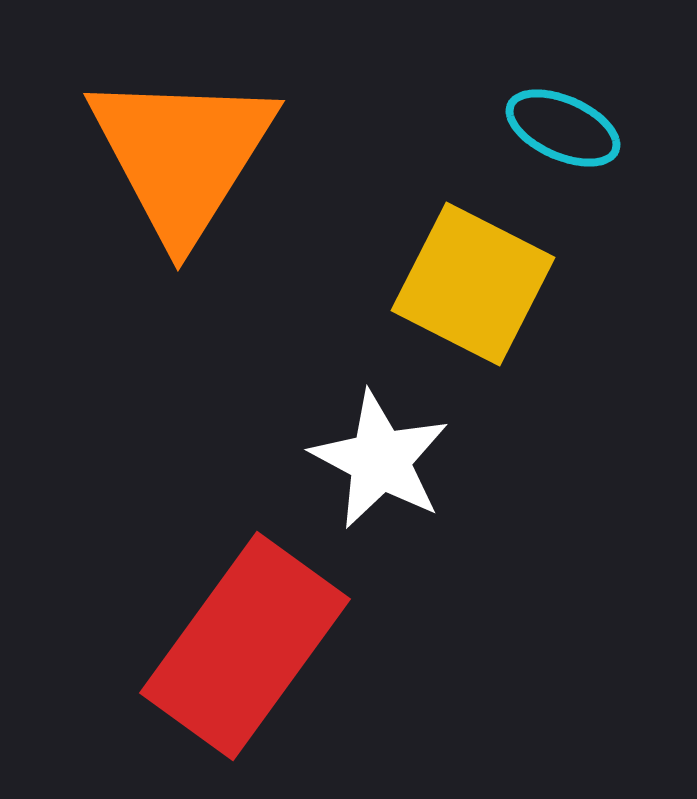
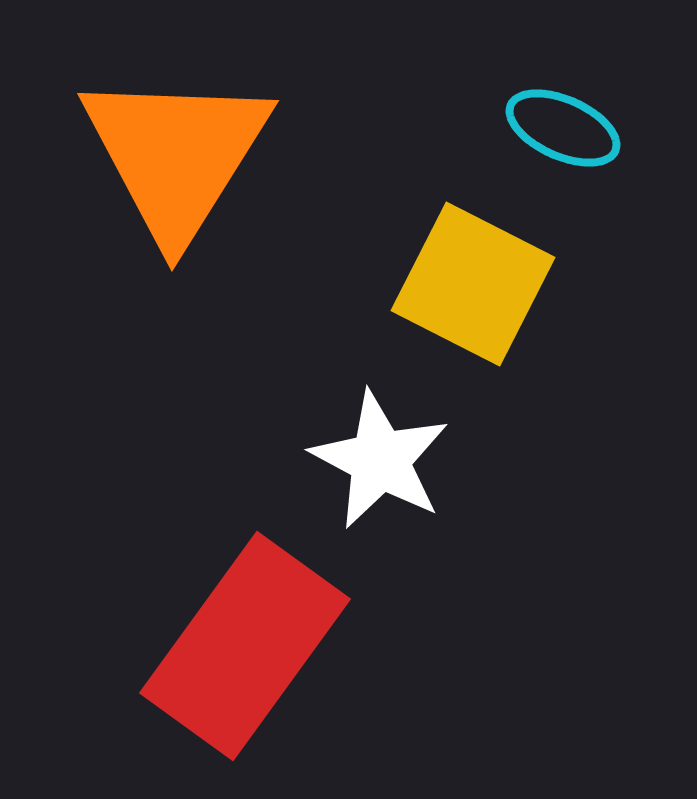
orange triangle: moved 6 px left
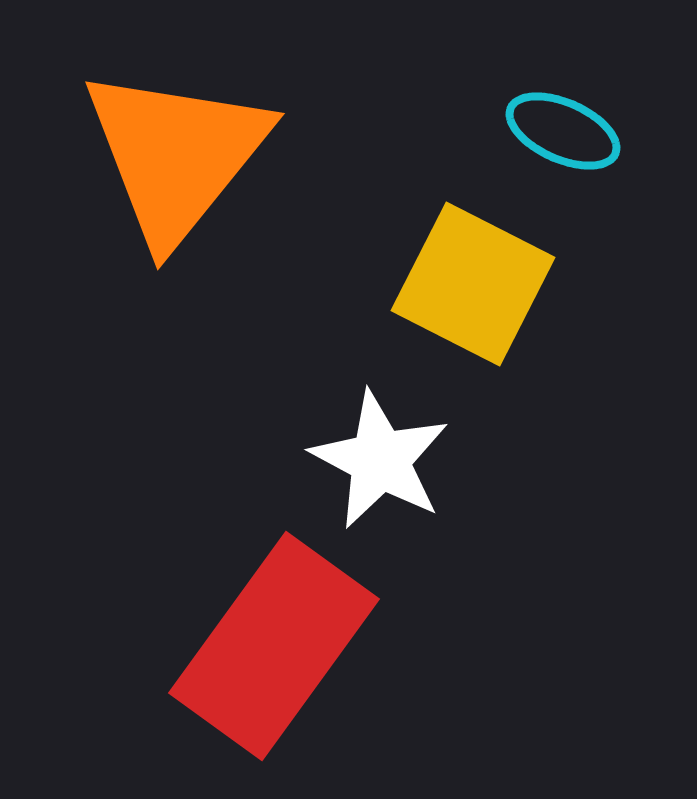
cyan ellipse: moved 3 px down
orange triangle: rotated 7 degrees clockwise
red rectangle: moved 29 px right
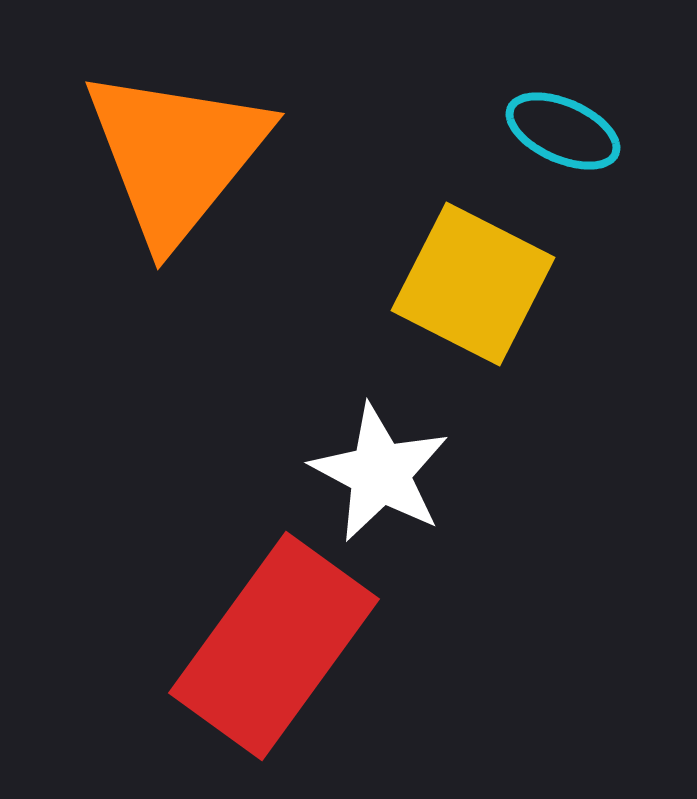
white star: moved 13 px down
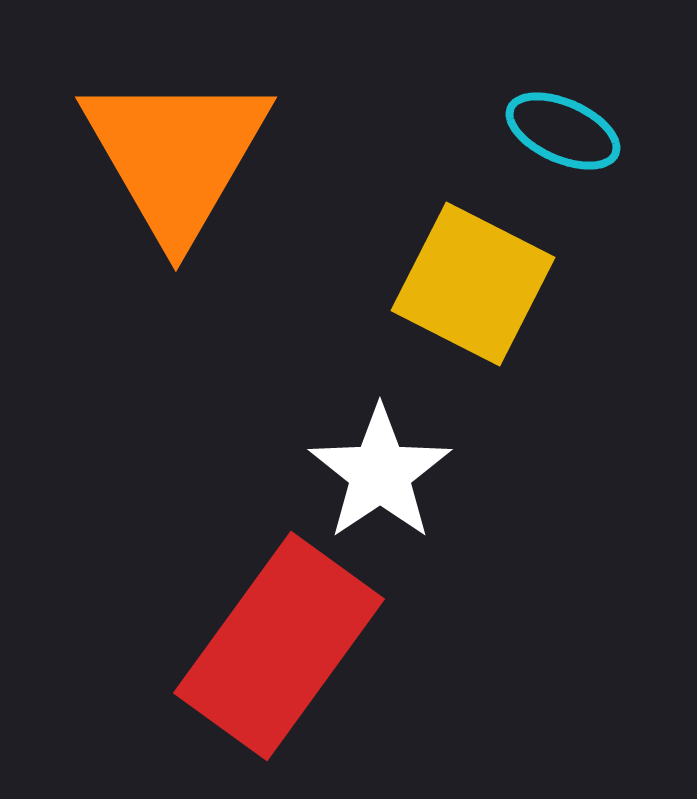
orange triangle: rotated 9 degrees counterclockwise
white star: rotated 10 degrees clockwise
red rectangle: moved 5 px right
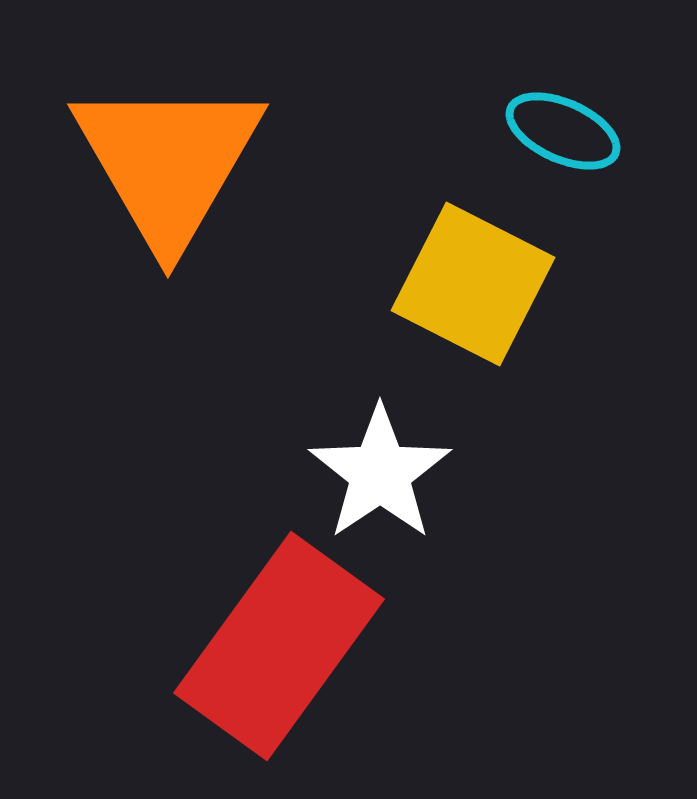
orange triangle: moved 8 px left, 7 px down
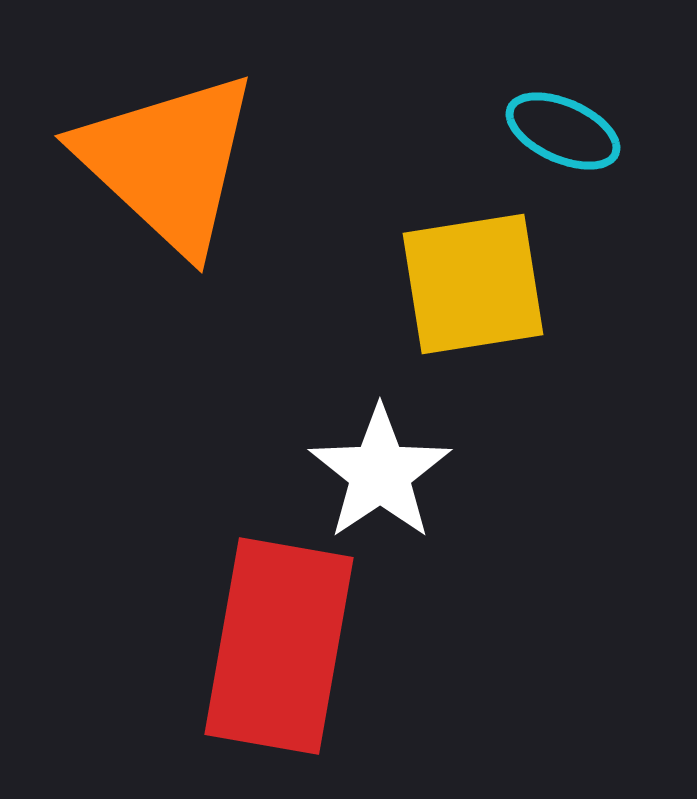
orange triangle: rotated 17 degrees counterclockwise
yellow square: rotated 36 degrees counterclockwise
red rectangle: rotated 26 degrees counterclockwise
